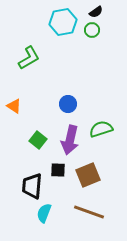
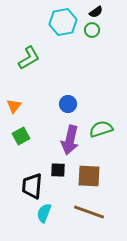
orange triangle: rotated 35 degrees clockwise
green square: moved 17 px left, 4 px up; rotated 24 degrees clockwise
brown square: moved 1 px right, 1 px down; rotated 25 degrees clockwise
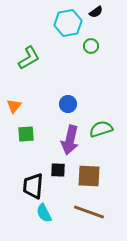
cyan hexagon: moved 5 px right, 1 px down
green circle: moved 1 px left, 16 px down
green square: moved 5 px right, 2 px up; rotated 24 degrees clockwise
black trapezoid: moved 1 px right
cyan semicircle: rotated 48 degrees counterclockwise
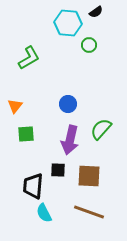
cyan hexagon: rotated 16 degrees clockwise
green circle: moved 2 px left, 1 px up
orange triangle: moved 1 px right
green semicircle: rotated 30 degrees counterclockwise
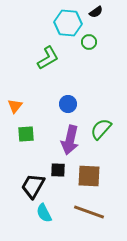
green circle: moved 3 px up
green L-shape: moved 19 px right
black trapezoid: rotated 24 degrees clockwise
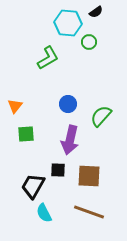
green semicircle: moved 13 px up
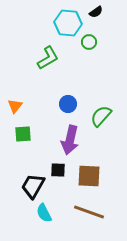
green square: moved 3 px left
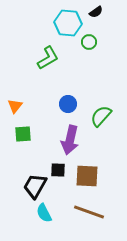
brown square: moved 2 px left
black trapezoid: moved 2 px right
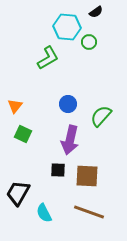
cyan hexagon: moved 1 px left, 4 px down
green square: rotated 30 degrees clockwise
black trapezoid: moved 17 px left, 7 px down
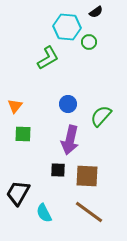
green square: rotated 24 degrees counterclockwise
brown line: rotated 16 degrees clockwise
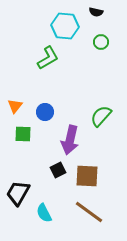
black semicircle: rotated 48 degrees clockwise
cyan hexagon: moved 2 px left, 1 px up
green circle: moved 12 px right
blue circle: moved 23 px left, 8 px down
black square: rotated 28 degrees counterclockwise
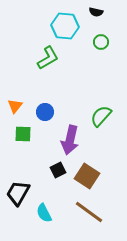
brown square: rotated 30 degrees clockwise
